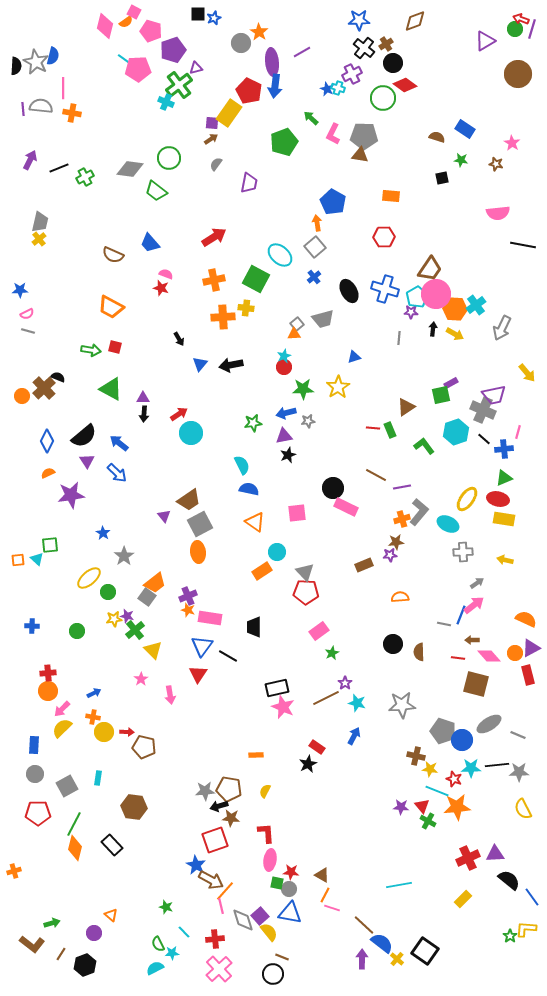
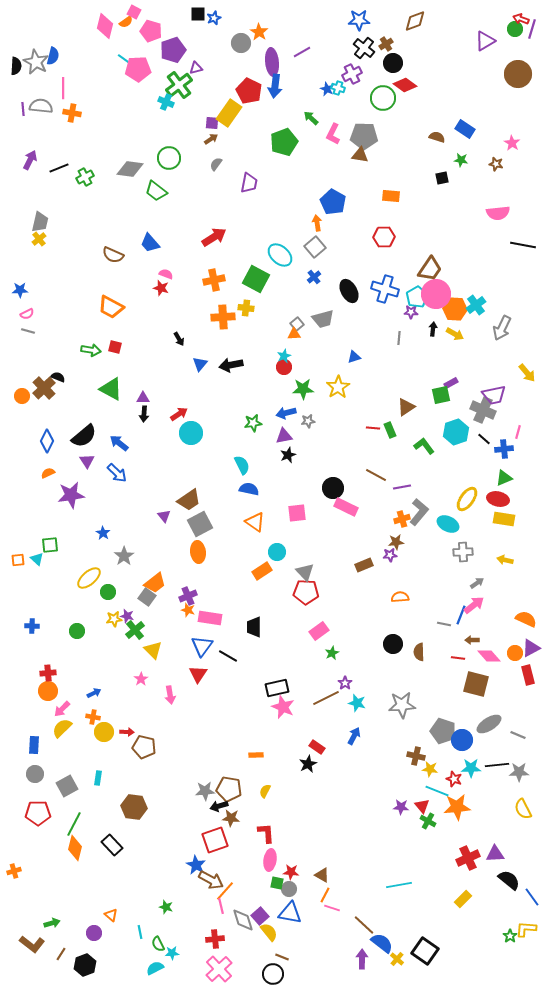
cyan line at (184, 932): moved 44 px left; rotated 32 degrees clockwise
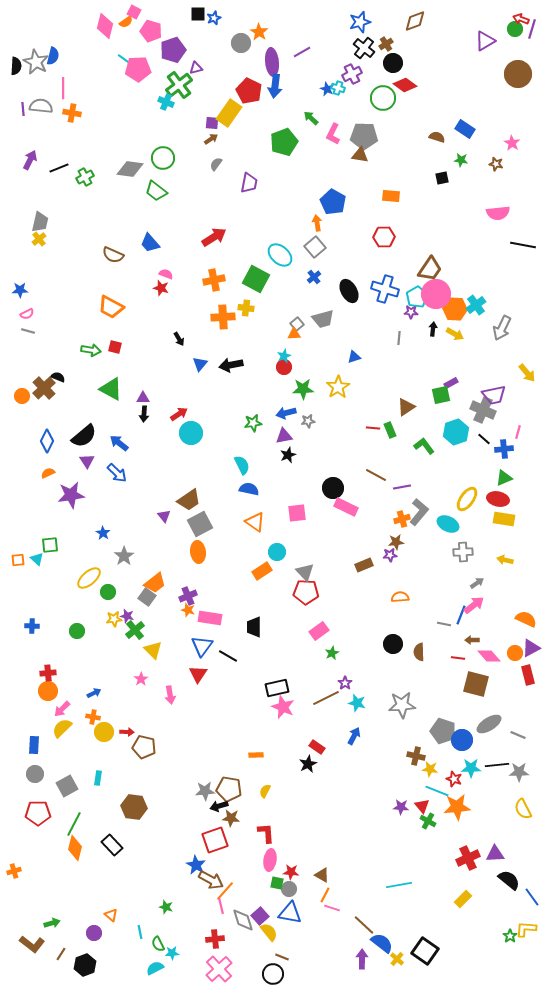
blue star at (359, 20): moved 1 px right, 2 px down; rotated 15 degrees counterclockwise
green circle at (169, 158): moved 6 px left
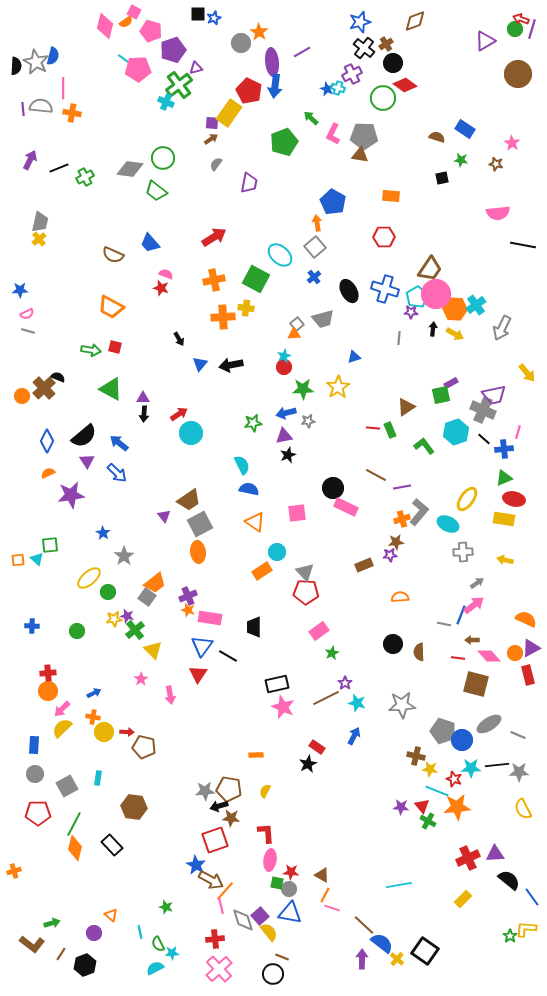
red ellipse at (498, 499): moved 16 px right
black rectangle at (277, 688): moved 4 px up
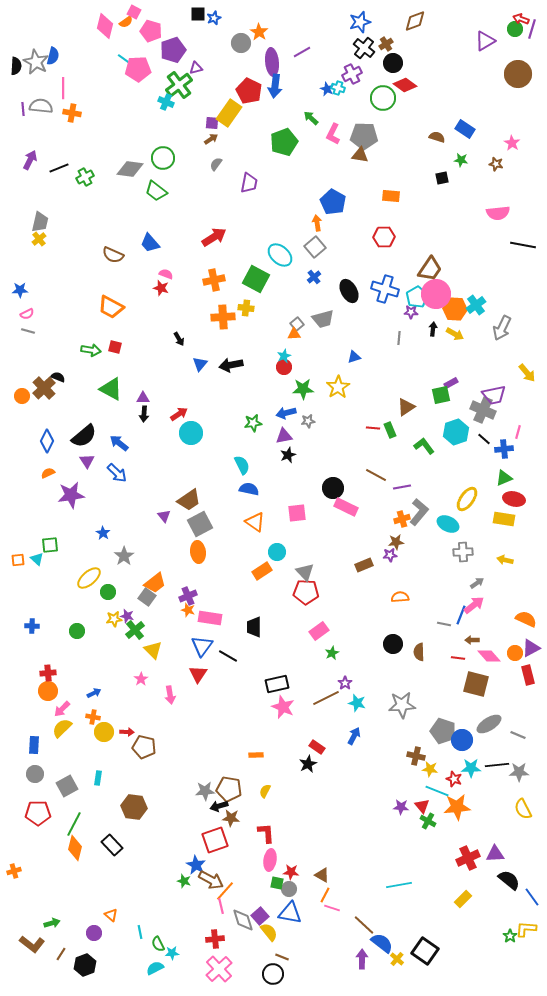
green star at (166, 907): moved 18 px right, 26 px up
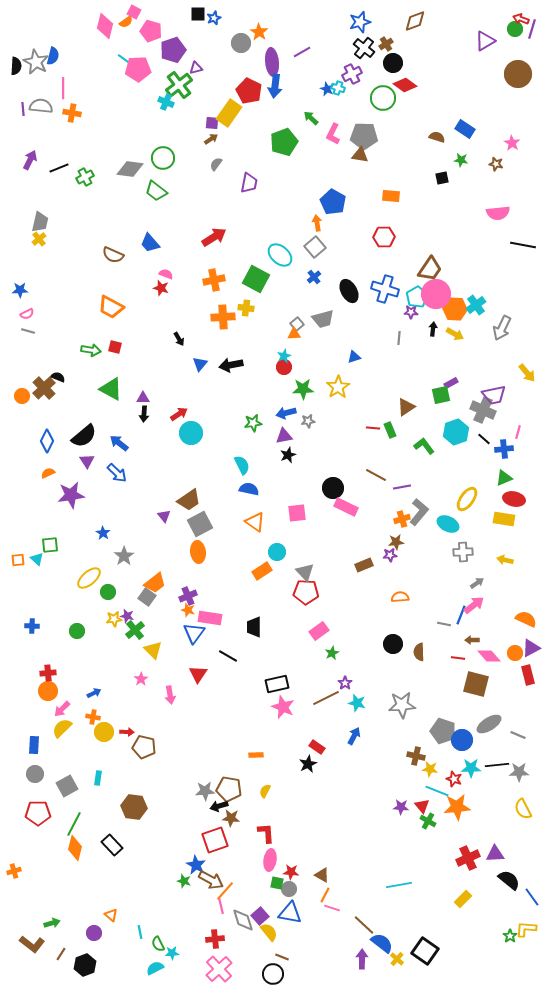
blue triangle at (202, 646): moved 8 px left, 13 px up
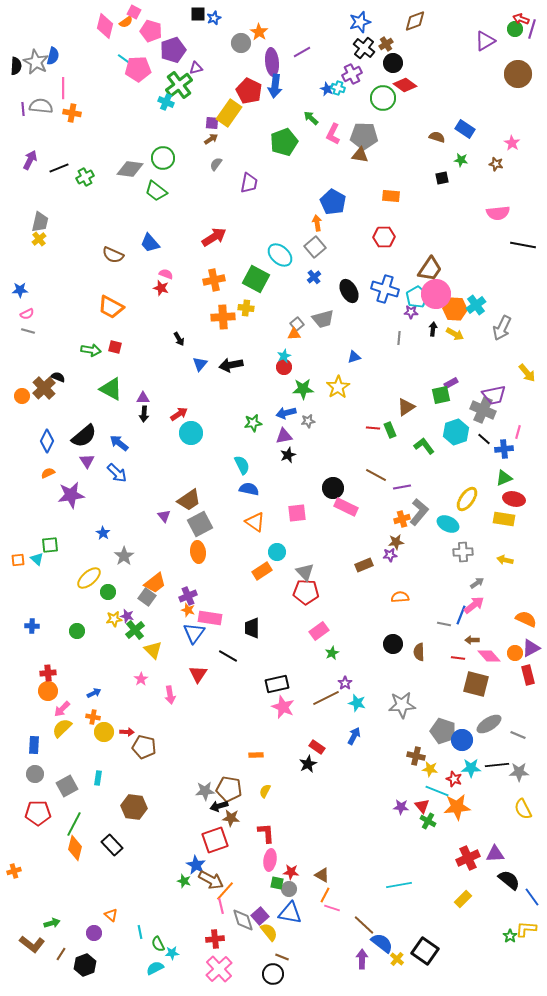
black trapezoid at (254, 627): moved 2 px left, 1 px down
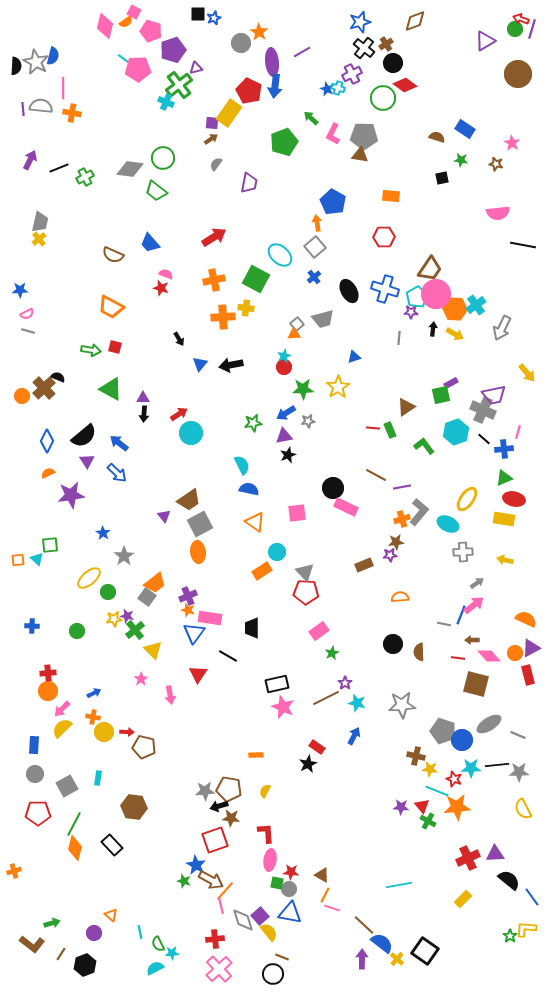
blue arrow at (286, 413): rotated 18 degrees counterclockwise
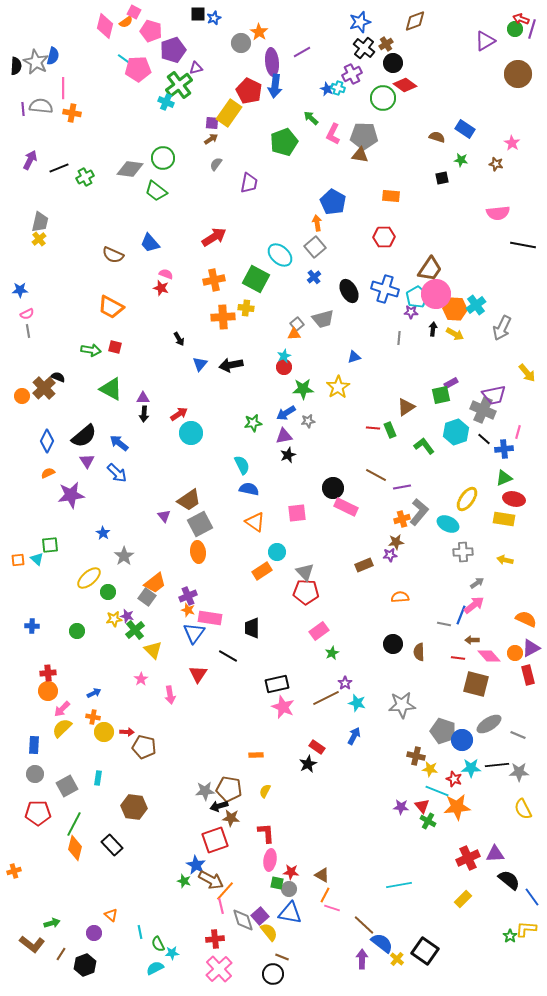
gray line at (28, 331): rotated 64 degrees clockwise
